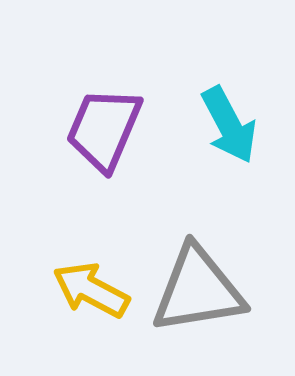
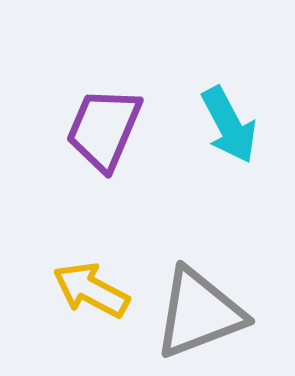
gray triangle: moved 1 px right, 23 px down; rotated 12 degrees counterclockwise
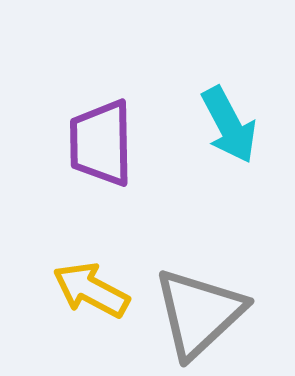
purple trapezoid: moved 3 px left, 14 px down; rotated 24 degrees counterclockwise
gray triangle: rotated 22 degrees counterclockwise
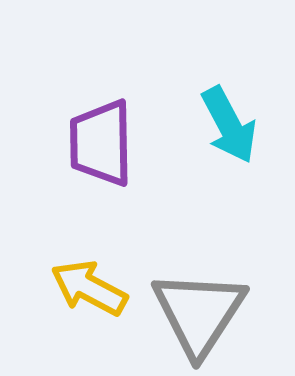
yellow arrow: moved 2 px left, 2 px up
gray triangle: rotated 14 degrees counterclockwise
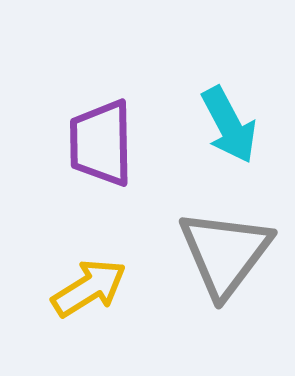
yellow arrow: rotated 120 degrees clockwise
gray triangle: moved 26 px right, 60 px up; rotated 4 degrees clockwise
